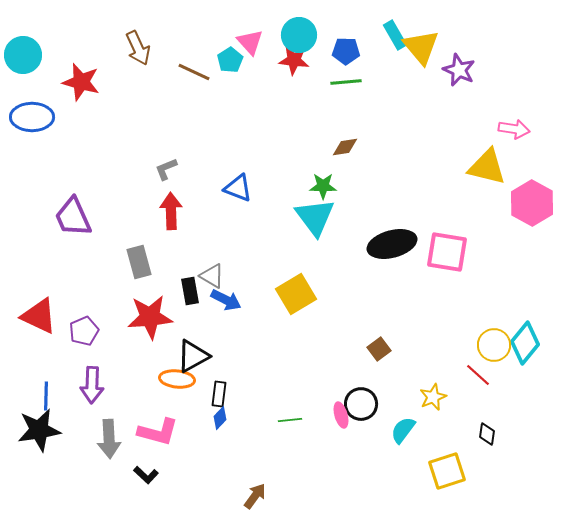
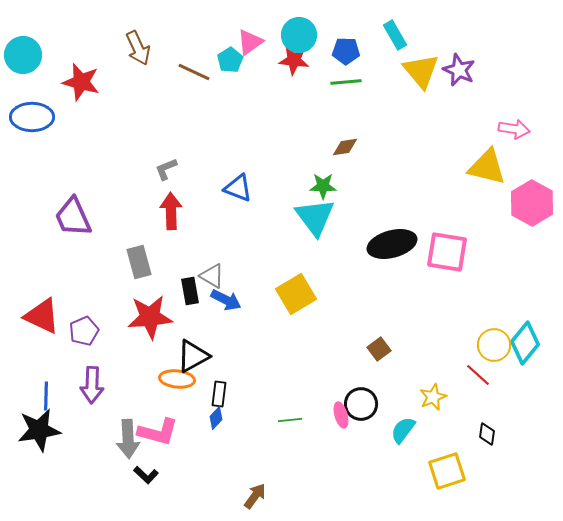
pink triangle at (250, 42): rotated 36 degrees clockwise
yellow triangle at (421, 47): moved 24 px down
red triangle at (39, 316): moved 3 px right
blue diamond at (220, 418): moved 4 px left
gray arrow at (109, 439): moved 19 px right
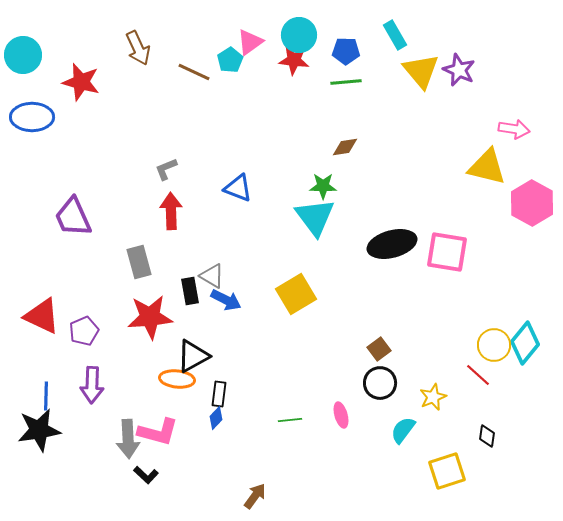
black circle at (361, 404): moved 19 px right, 21 px up
black diamond at (487, 434): moved 2 px down
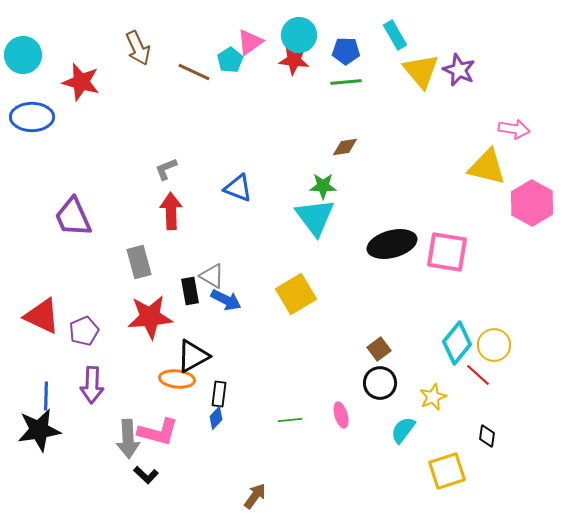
cyan diamond at (525, 343): moved 68 px left
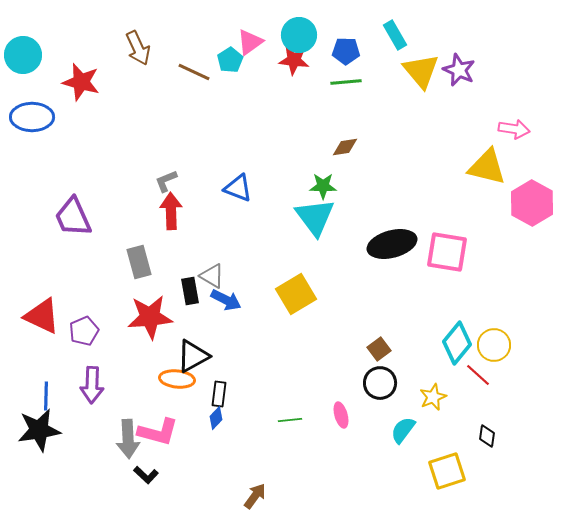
gray L-shape at (166, 169): moved 12 px down
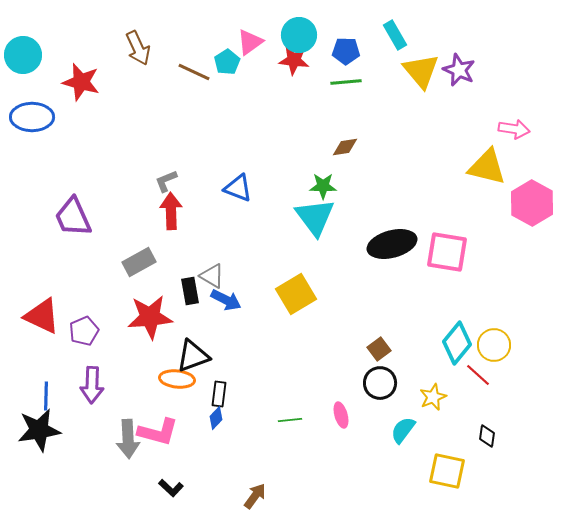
cyan pentagon at (230, 60): moved 3 px left, 2 px down
gray rectangle at (139, 262): rotated 76 degrees clockwise
black triangle at (193, 356): rotated 9 degrees clockwise
yellow square at (447, 471): rotated 30 degrees clockwise
black L-shape at (146, 475): moved 25 px right, 13 px down
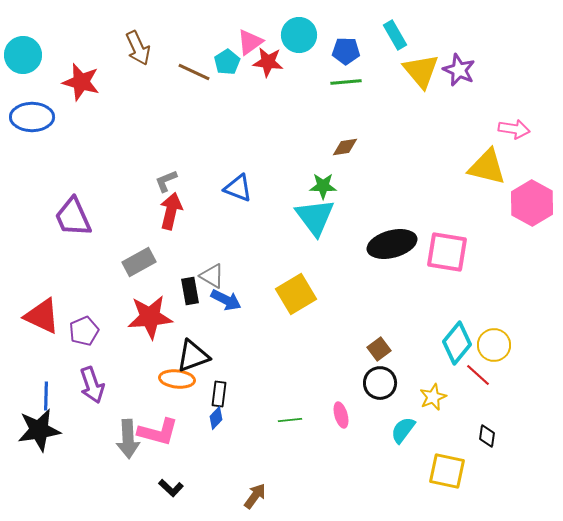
red star at (294, 60): moved 26 px left, 2 px down
red arrow at (171, 211): rotated 15 degrees clockwise
purple arrow at (92, 385): rotated 21 degrees counterclockwise
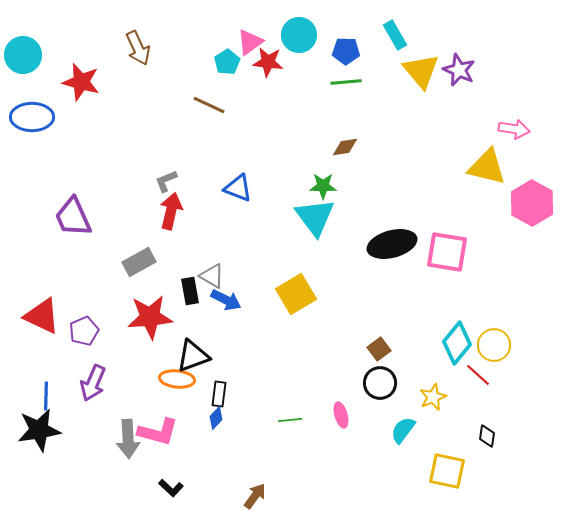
brown line at (194, 72): moved 15 px right, 33 px down
purple arrow at (92, 385): moved 1 px right, 2 px up; rotated 42 degrees clockwise
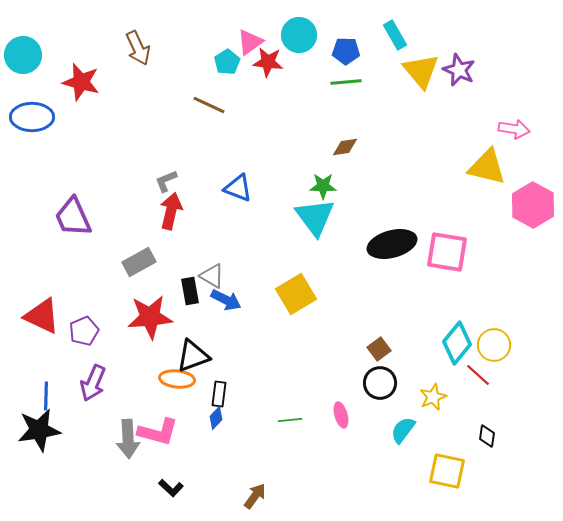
pink hexagon at (532, 203): moved 1 px right, 2 px down
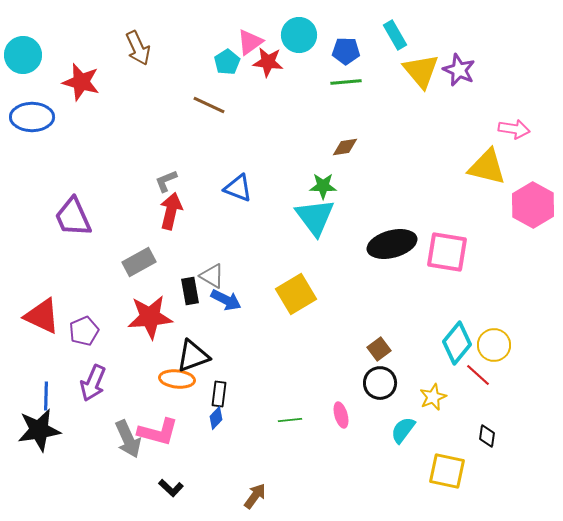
gray arrow at (128, 439): rotated 21 degrees counterclockwise
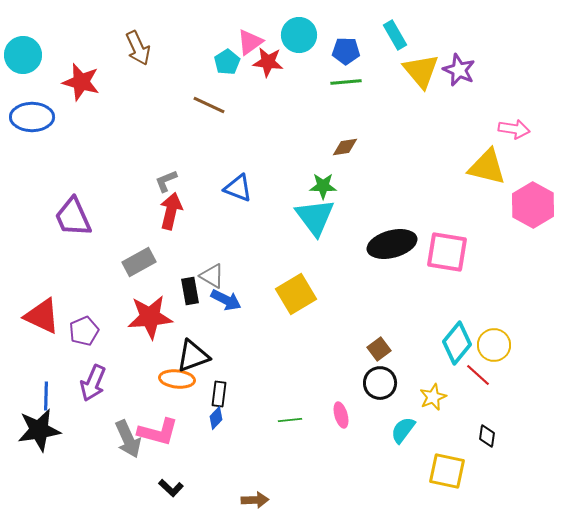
brown arrow at (255, 496): moved 4 px down; rotated 52 degrees clockwise
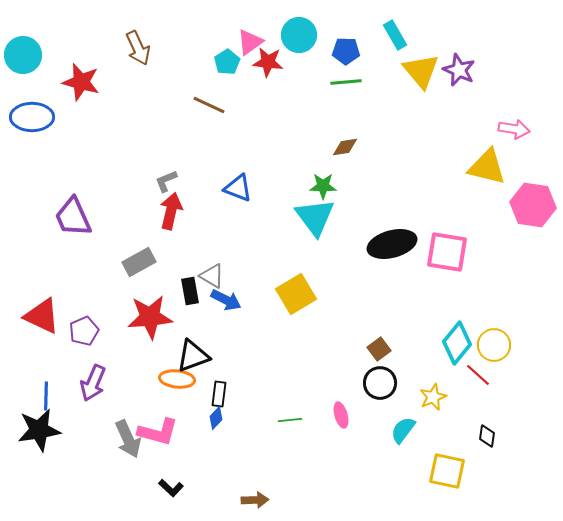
pink hexagon at (533, 205): rotated 21 degrees counterclockwise
